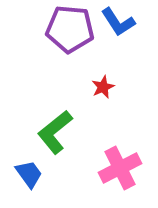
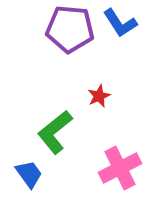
blue L-shape: moved 2 px right, 1 px down
red star: moved 4 px left, 9 px down
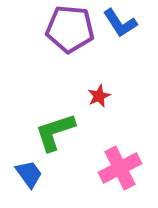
green L-shape: rotated 21 degrees clockwise
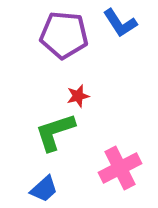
purple pentagon: moved 6 px left, 6 px down
red star: moved 21 px left; rotated 10 degrees clockwise
blue trapezoid: moved 15 px right, 15 px down; rotated 84 degrees clockwise
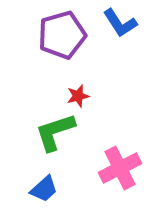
purple pentagon: moved 2 px left; rotated 21 degrees counterclockwise
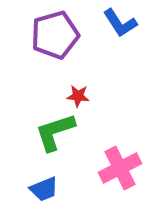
purple pentagon: moved 7 px left
red star: rotated 20 degrees clockwise
blue trapezoid: rotated 20 degrees clockwise
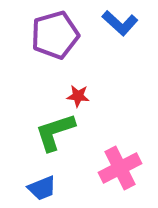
blue L-shape: rotated 15 degrees counterclockwise
blue trapezoid: moved 2 px left, 1 px up
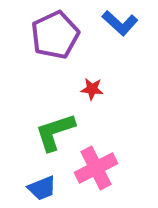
purple pentagon: rotated 9 degrees counterclockwise
red star: moved 14 px right, 7 px up
pink cross: moved 24 px left
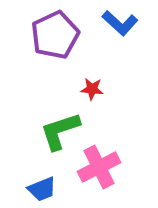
green L-shape: moved 5 px right, 1 px up
pink cross: moved 3 px right, 1 px up
blue trapezoid: moved 1 px down
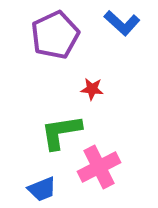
blue L-shape: moved 2 px right
green L-shape: moved 1 px right, 1 px down; rotated 9 degrees clockwise
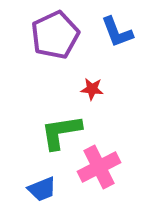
blue L-shape: moved 5 px left, 9 px down; rotated 27 degrees clockwise
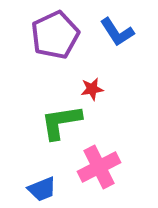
blue L-shape: rotated 12 degrees counterclockwise
red star: rotated 15 degrees counterclockwise
green L-shape: moved 10 px up
